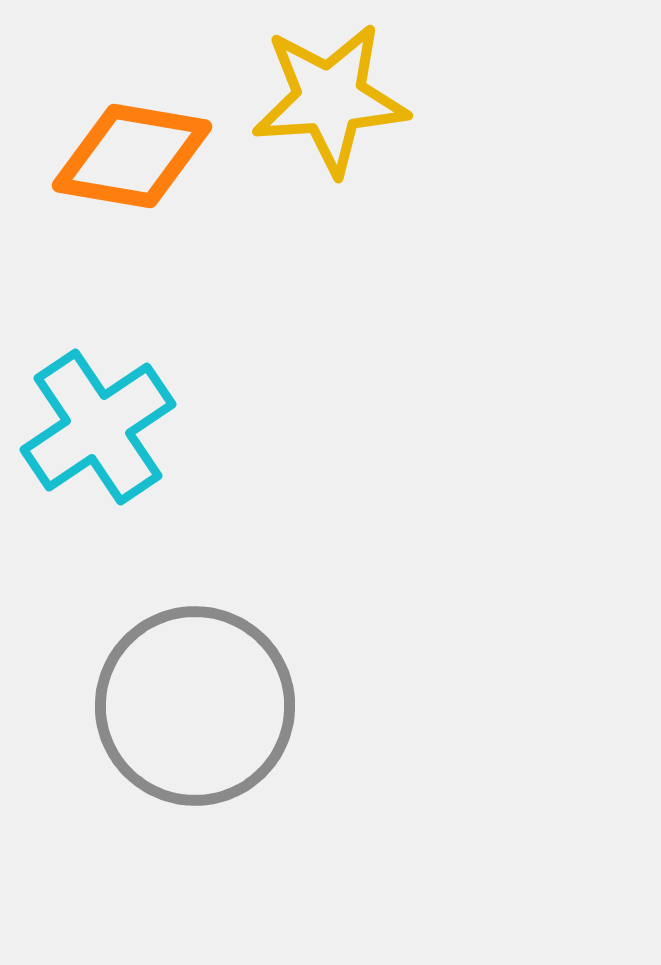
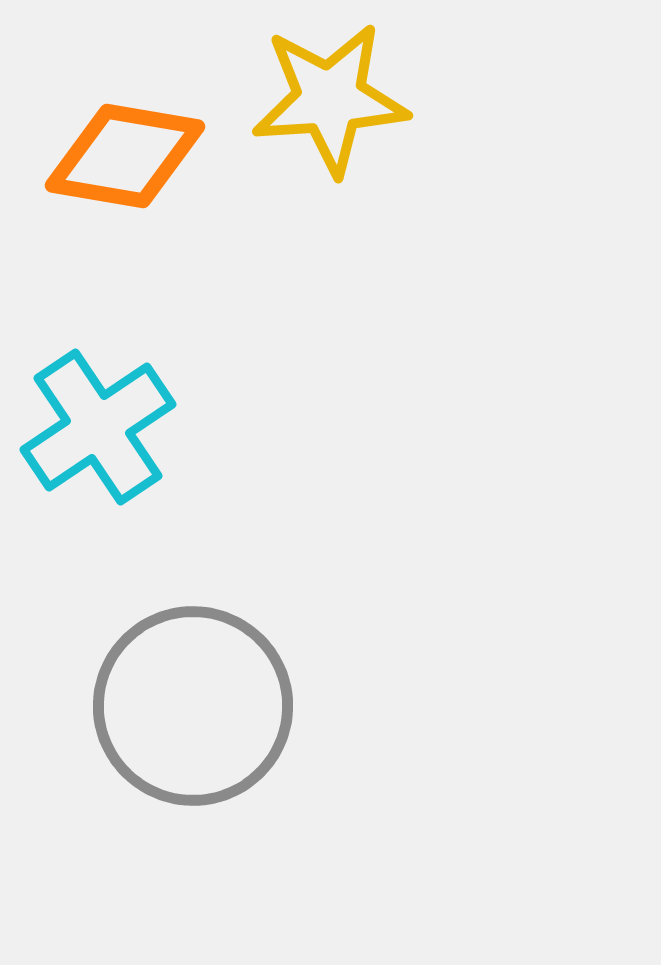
orange diamond: moved 7 px left
gray circle: moved 2 px left
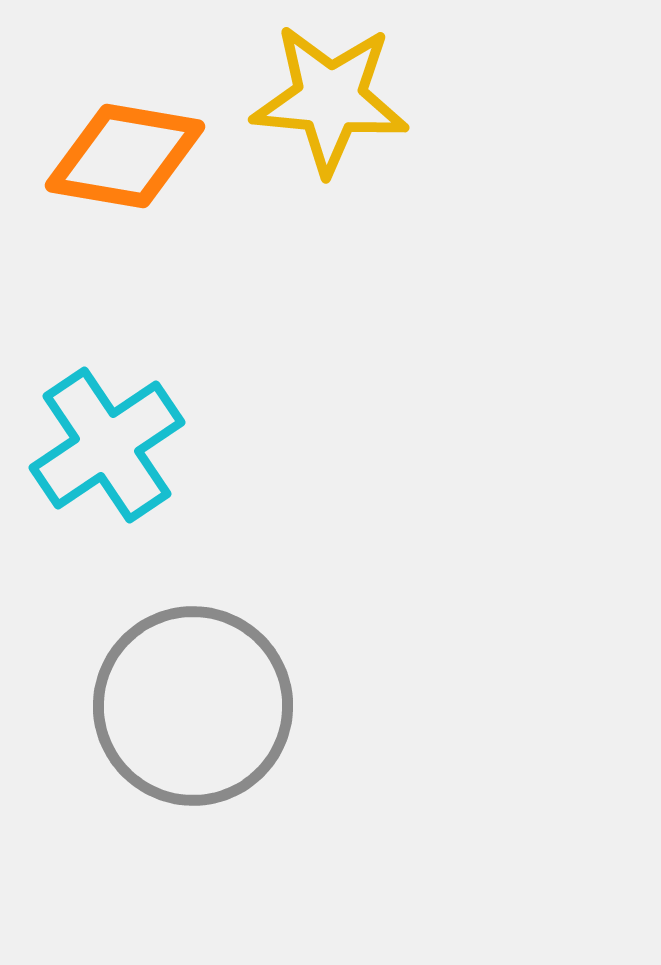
yellow star: rotated 9 degrees clockwise
cyan cross: moved 9 px right, 18 px down
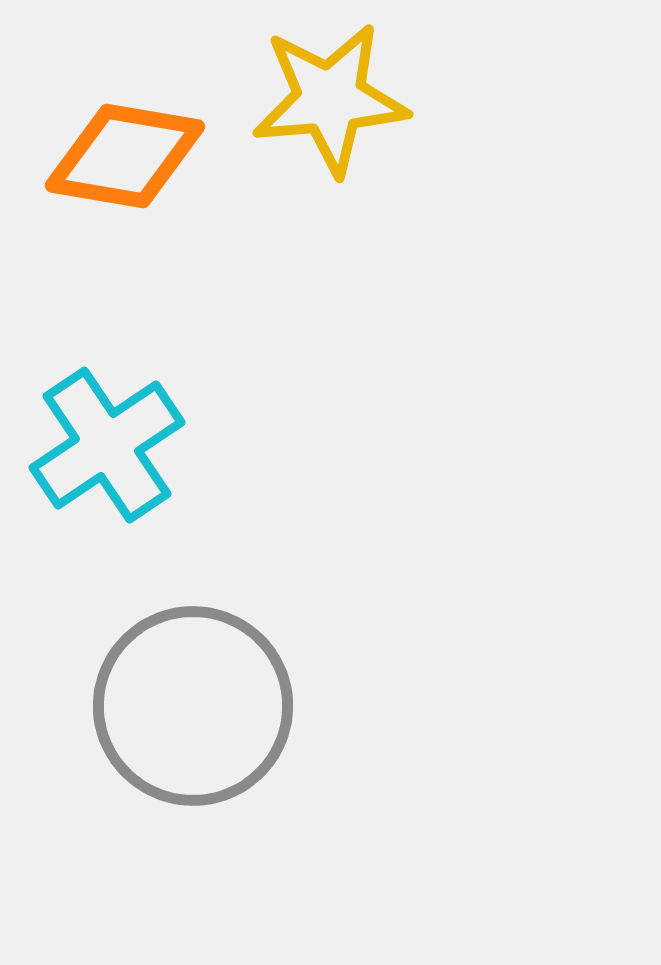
yellow star: rotated 10 degrees counterclockwise
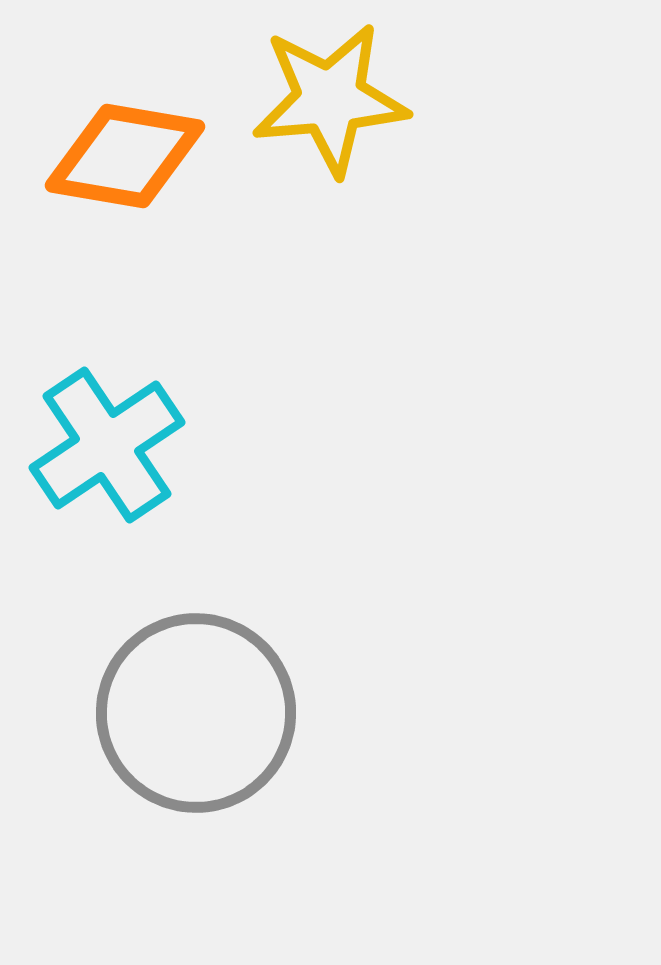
gray circle: moved 3 px right, 7 px down
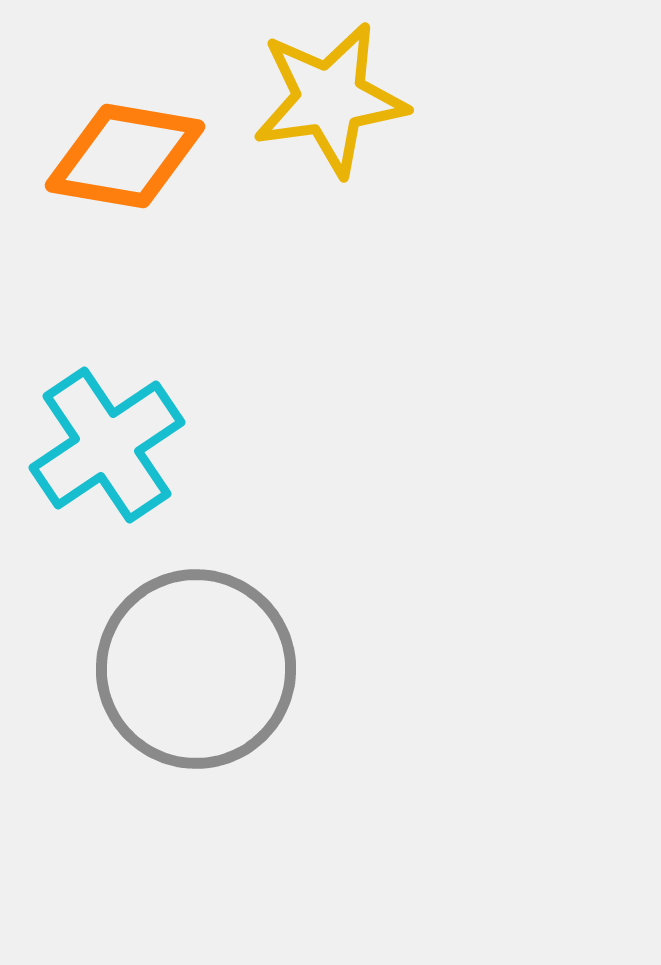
yellow star: rotated 3 degrees counterclockwise
gray circle: moved 44 px up
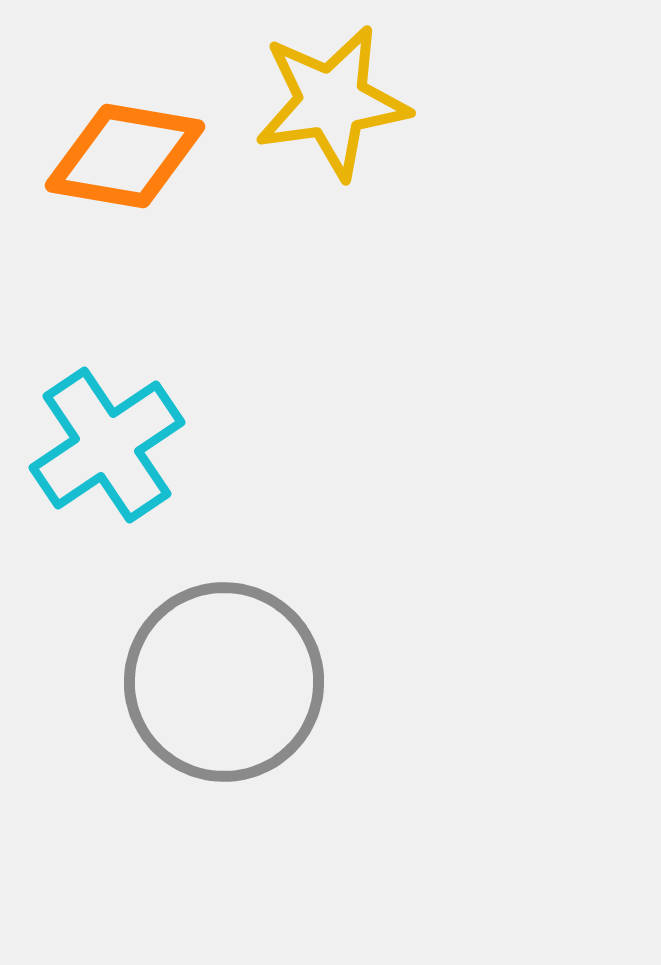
yellow star: moved 2 px right, 3 px down
gray circle: moved 28 px right, 13 px down
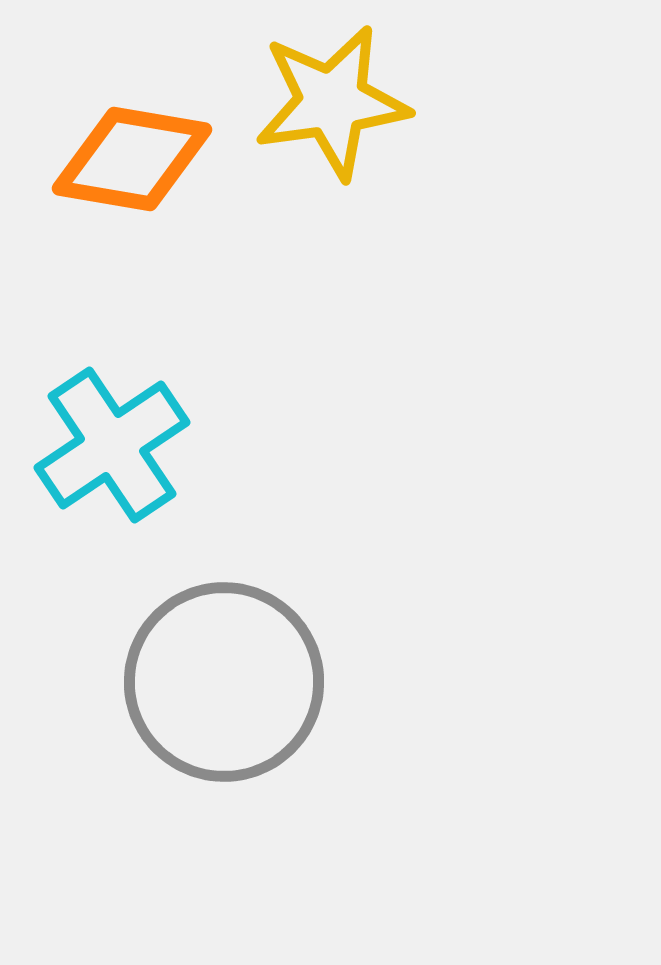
orange diamond: moved 7 px right, 3 px down
cyan cross: moved 5 px right
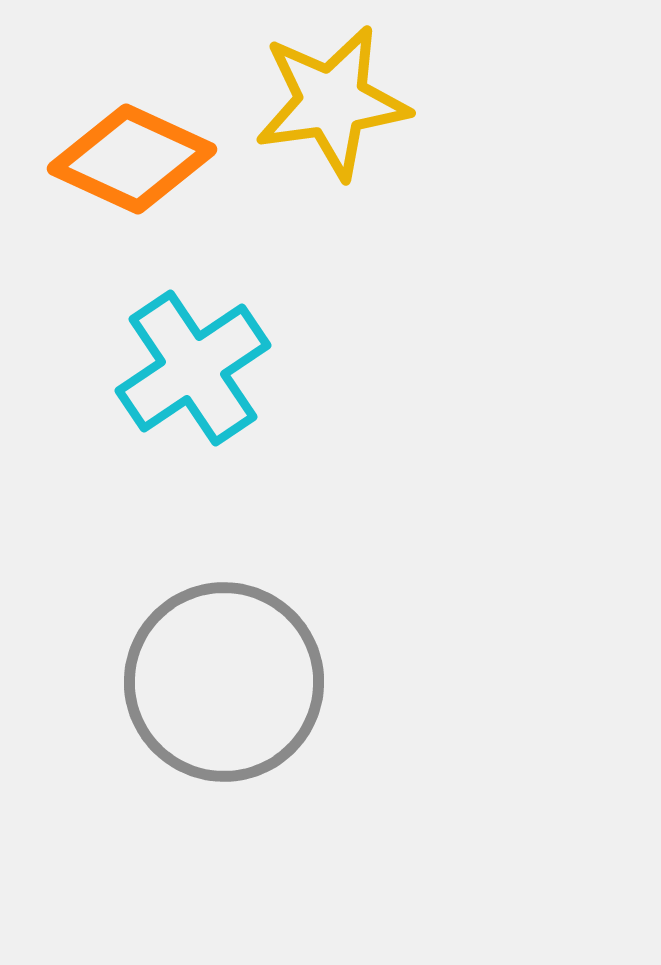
orange diamond: rotated 15 degrees clockwise
cyan cross: moved 81 px right, 77 px up
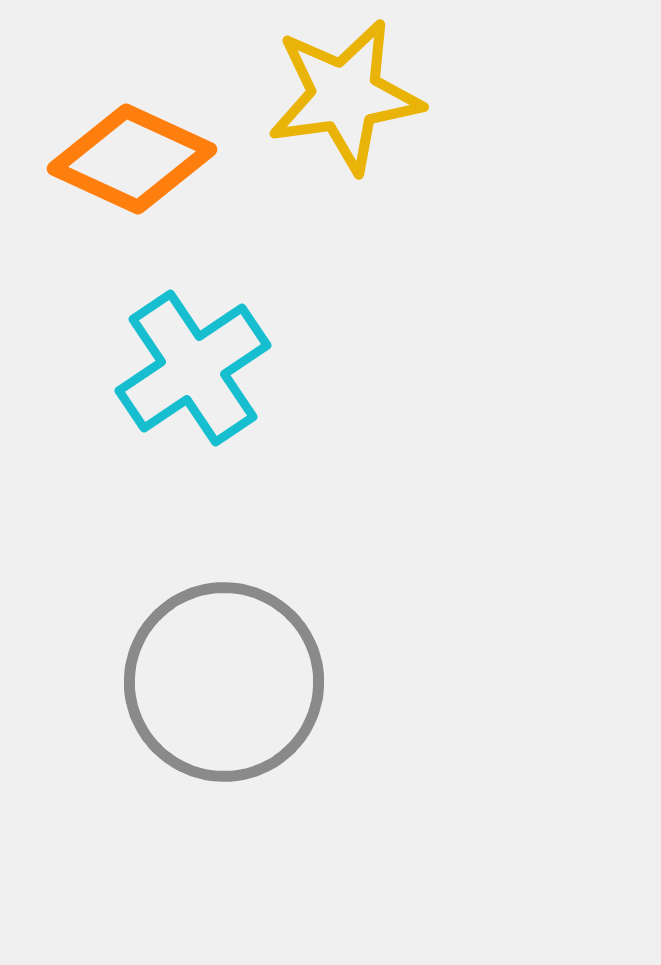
yellow star: moved 13 px right, 6 px up
